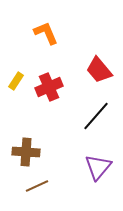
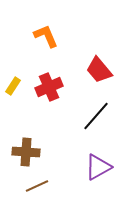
orange L-shape: moved 3 px down
yellow rectangle: moved 3 px left, 5 px down
purple triangle: rotated 20 degrees clockwise
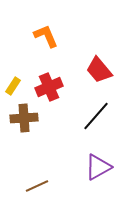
brown cross: moved 2 px left, 34 px up; rotated 8 degrees counterclockwise
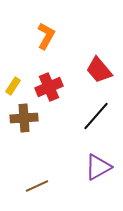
orange L-shape: rotated 52 degrees clockwise
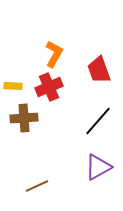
orange L-shape: moved 8 px right, 18 px down
red trapezoid: rotated 20 degrees clockwise
yellow rectangle: rotated 60 degrees clockwise
black line: moved 2 px right, 5 px down
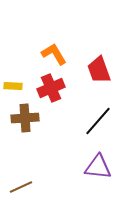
orange L-shape: rotated 60 degrees counterclockwise
red cross: moved 2 px right, 1 px down
brown cross: moved 1 px right
purple triangle: rotated 36 degrees clockwise
brown line: moved 16 px left, 1 px down
